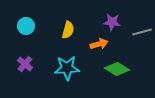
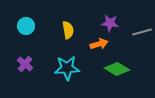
purple star: moved 2 px left, 1 px down
yellow semicircle: rotated 24 degrees counterclockwise
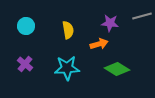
gray line: moved 16 px up
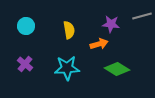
purple star: moved 1 px right, 1 px down
yellow semicircle: moved 1 px right
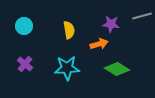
cyan circle: moved 2 px left
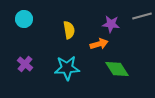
cyan circle: moved 7 px up
green diamond: rotated 25 degrees clockwise
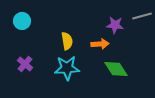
cyan circle: moved 2 px left, 2 px down
purple star: moved 4 px right, 1 px down
yellow semicircle: moved 2 px left, 11 px down
orange arrow: moved 1 px right; rotated 12 degrees clockwise
green diamond: moved 1 px left
